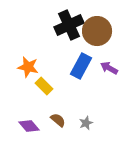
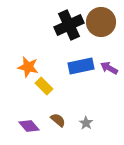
brown circle: moved 4 px right, 9 px up
blue rectangle: rotated 50 degrees clockwise
gray star: rotated 16 degrees counterclockwise
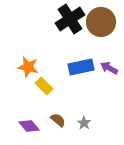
black cross: moved 1 px right, 6 px up; rotated 8 degrees counterclockwise
blue rectangle: moved 1 px down
gray star: moved 2 px left
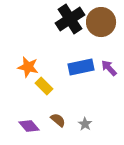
purple arrow: rotated 18 degrees clockwise
gray star: moved 1 px right, 1 px down
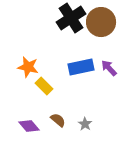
black cross: moved 1 px right, 1 px up
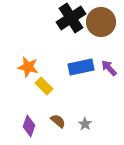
brown semicircle: moved 1 px down
purple diamond: rotated 60 degrees clockwise
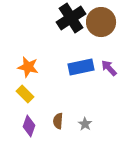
yellow rectangle: moved 19 px left, 8 px down
brown semicircle: rotated 126 degrees counterclockwise
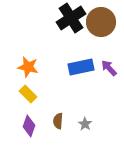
yellow rectangle: moved 3 px right
